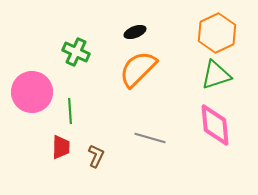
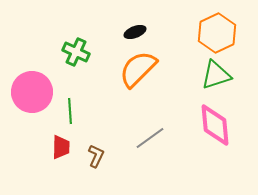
gray line: rotated 52 degrees counterclockwise
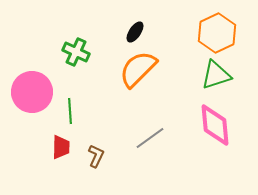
black ellipse: rotated 35 degrees counterclockwise
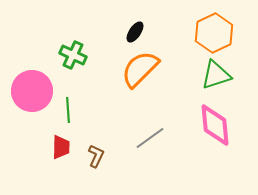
orange hexagon: moved 3 px left
green cross: moved 3 px left, 3 px down
orange semicircle: moved 2 px right
pink circle: moved 1 px up
green line: moved 2 px left, 1 px up
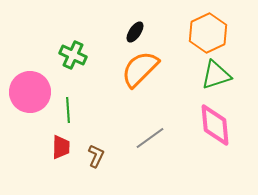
orange hexagon: moved 6 px left
pink circle: moved 2 px left, 1 px down
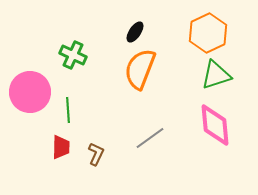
orange semicircle: rotated 24 degrees counterclockwise
brown L-shape: moved 2 px up
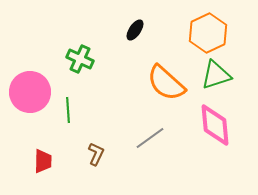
black ellipse: moved 2 px up
green cross: moved 7 px right, 4 px down
orange semicircle: moved 26 px right, 14 px down; rotated 69 degrees counterclockwise
red trapezoid: moved 18 px left, 14 px down
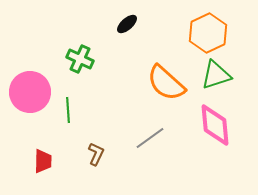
black ellipse: moved 8 px left, 6 px up; rotated 15 degrees clockwise
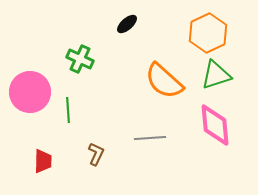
orange semicircle: moved 2 px left, 2 px up
gray line: rotated 32 degrees clockwise
